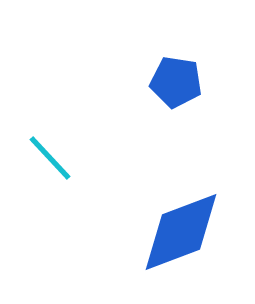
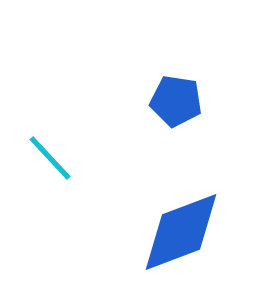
blue pentagon: moved 19 px down
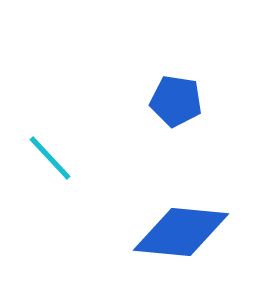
blue diamond: rotated 26 degrees clockwise
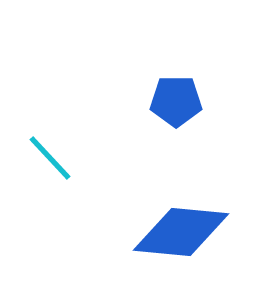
blue pentagon: rotated 9 degrees counterclockwise
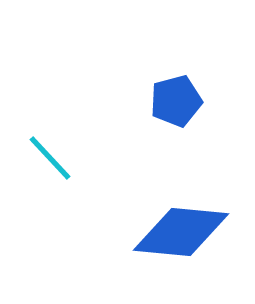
blue pentagon: rotated 15 degrees counterclockwise
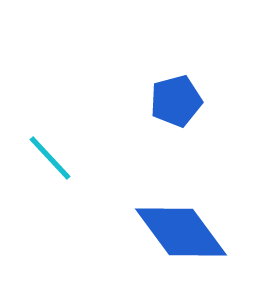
blue diamond: rotated 48 degrees clockwise
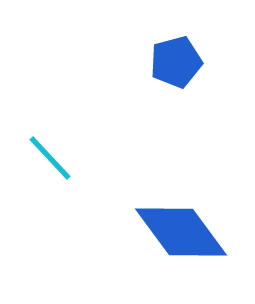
blue pentagon: moved 39 px up
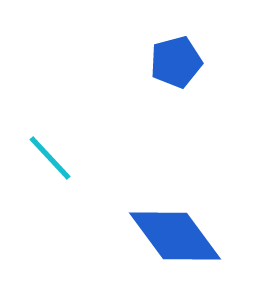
blue diamond: moved 6 px left, 4 px down
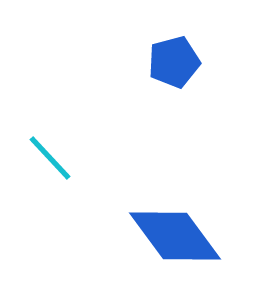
blue pentagon: moved 2 px left
